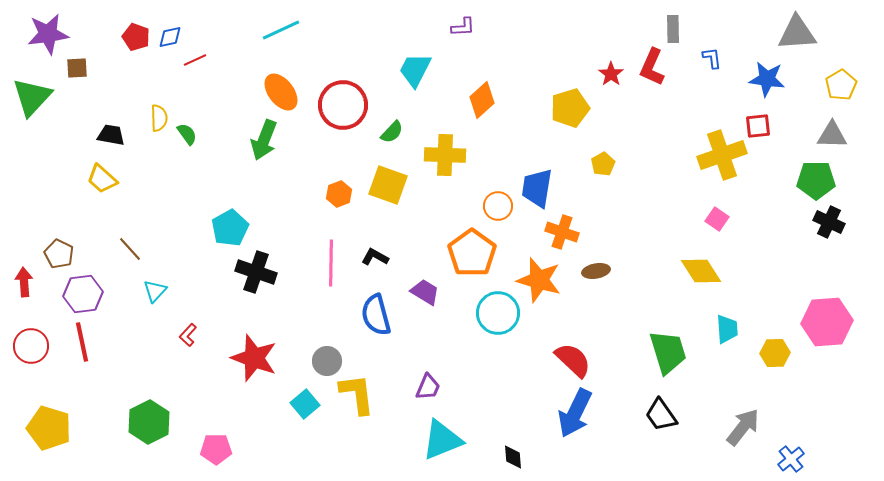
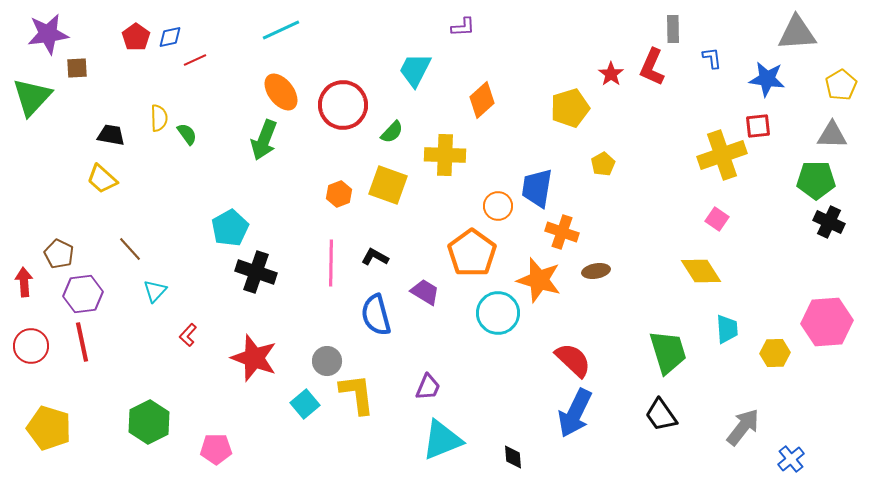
red pentagon at (136, 37): rotated 16 degrees clockwise
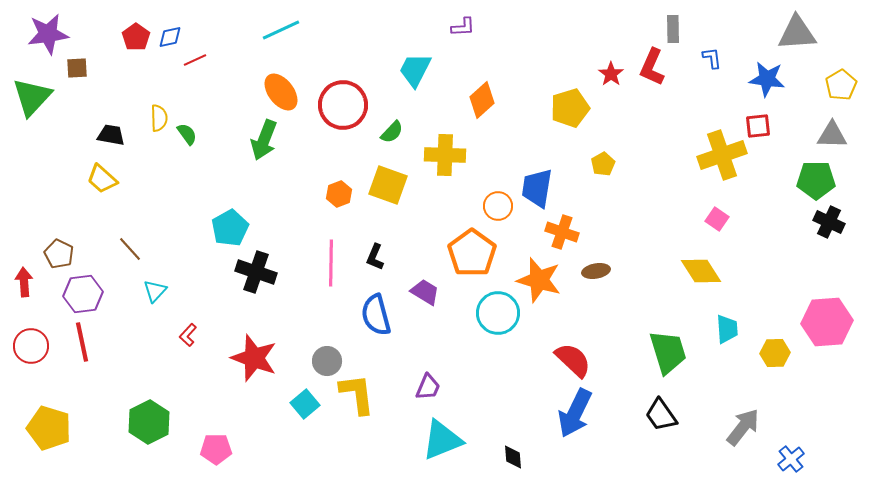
black L-shape at (375, 257): rotated 96 degrees counterclockwise
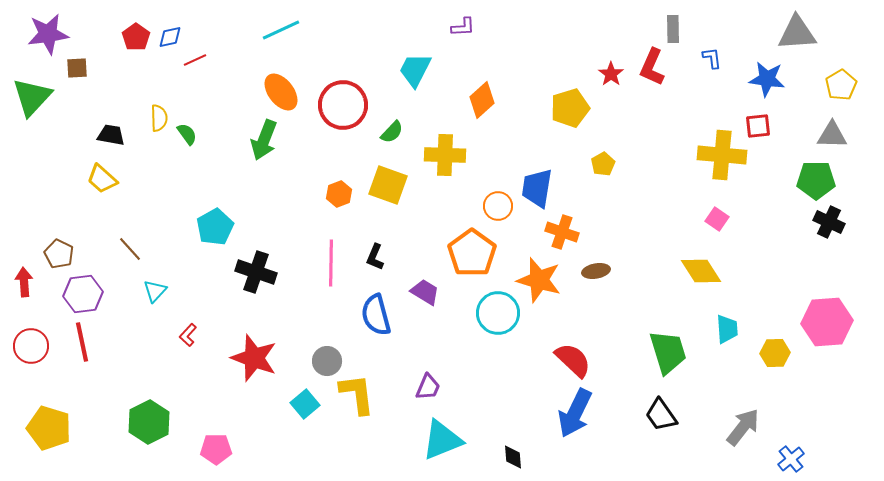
yellow cross at (722, 155): rotated 24 degrees clockwise
cyan pentagon at (230, 228): moved 15 px left, 1 px up
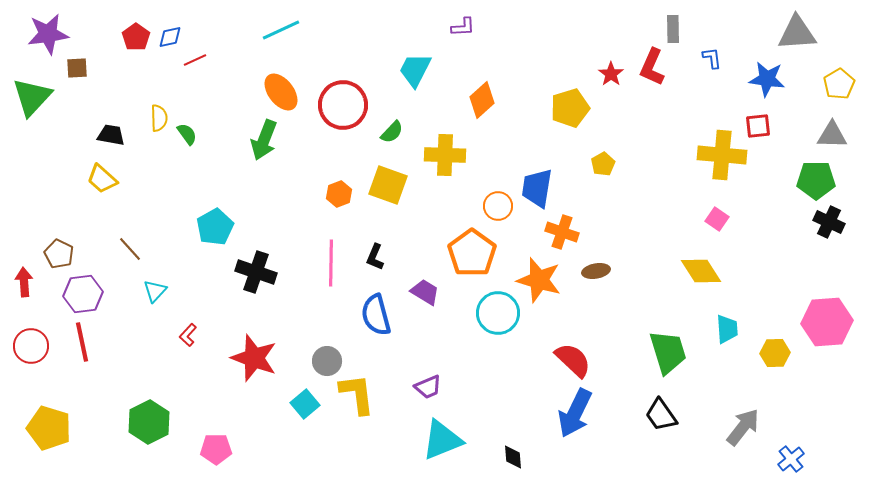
yellow pentagon at (841, 85): moved 2 px left, 1 px up
purple trapezoid at (428, 387): rotated 44 degrees clockwise
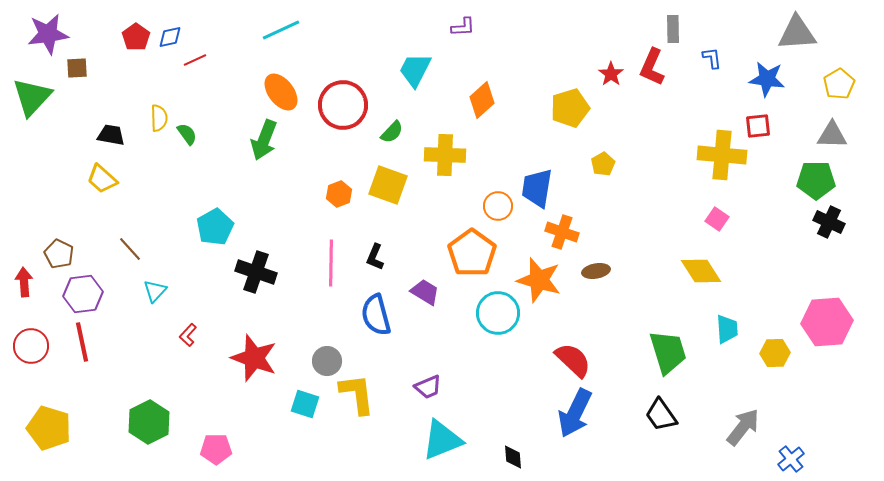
cyan square at (305, 404): rotated 32 degrees counterclockwise
